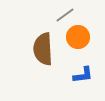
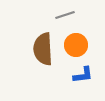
gray line: rotated 18 degrees clockwise
orange circle: moved 2 px left, 8 px down
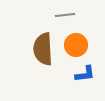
gray line: rotated 12 degrees clockwise
blue L-shape: moved 2 px right, 1 px up
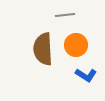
blue L-shape: moved 1 px right, 1 px down; rotated 40 degrees clockwise
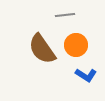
brown semicircle: moved 1 px left; rotated 32 degrees counterclockwise
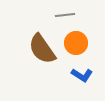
orange circle: moved 2 px up
blue L-shape: moved 4 px left
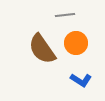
blue L-shape: moved 1 px left, 5 px down
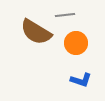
brown semicircle: moved 6 px left, 17 px up; rotated 24 degrees counterclockwise
blue L-shape: rotated 15 degrees counterclockwise
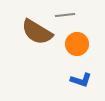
brown semicircle: moved 1 px right
orange circle: moved 1 px right, 1 px down
